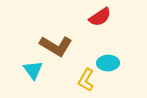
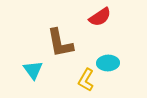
brown L-shape: moved 4 px right, 3 px up; rotated 48 degrees clockwise
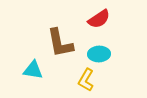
red semicircle: moved 1 px left, 2 px down
cyan ellipse: moved 9 px left, 9 px up
cyan triangle: rotated 45 degrees counterclockwise
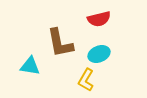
red semicircle: rotated 20 degrees clockwise
cyan ellipse: rotated 20 degrees counterclockwise
cyan triangle: moved 3 px left, 4 px up
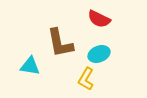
red semicircle: rotated 40 degrees clockwise
yellow L-shape: moved 1 px up
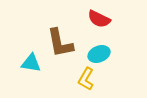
cyan triangle: moved 1 px right, 3 px up
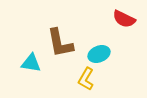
red semicircle: moved 25 px right
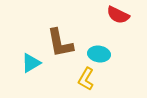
red semicircle: moved 6 px left, 4 px up
cyan ellipse: rotated 30 degrees clockwise
cyan triangle: rotated 40 degrees counterclockwise
